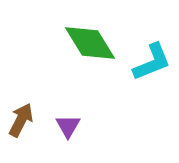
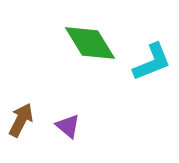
purple triangle: rotated 20 degrees counterclockwise
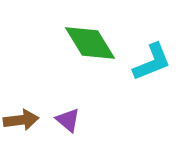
brown arrow: rotated 56 degrees clockwise
purple triangle: moved 6 px up
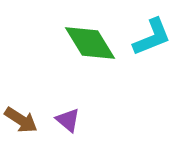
cyan L-shape: moved 25 px up
brown arrow: rotated 40 degrees clockwise
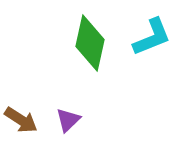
green diamond: rotated 44 degrees clockwise
purple triangle: rotated 36 degrees clockwise
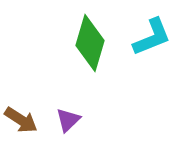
green diamond: rotated 4 degrees clockwise
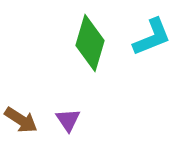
purple triangle: rotated 20 degrees counterclockwise
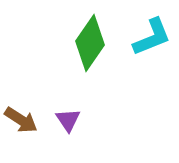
green diamond: rotated 18 degrees clockwise
